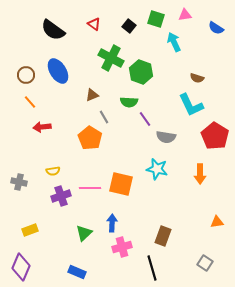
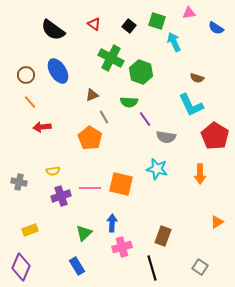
pink triangle: moved 4 px right, 2 px up
green square: moved 1 px right, 2 px down
orange triangle: rotated 24 degrees counterclockwise
gray square: moved 5 px left, 4 px down
blue rectangle: moved 6 px up; rotated 36 degrees clockwise
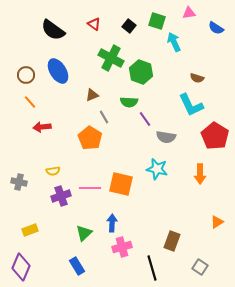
brown rectangle: moved 9 px right, 5 px down
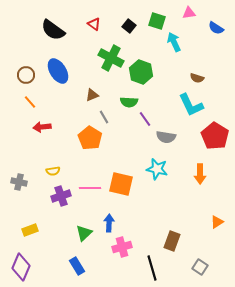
blue arrow: moved 3 px left
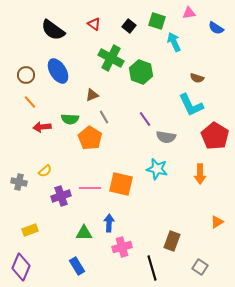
green semicircle: moved 59 px left, 17 px down
yellow semicircle: moved 8 px left; rotated 32 degrees counterclockwise
green triangle: rotated 42 degrees clockwise
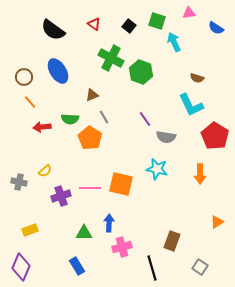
brown circle: moved 2 px left, 2 px down
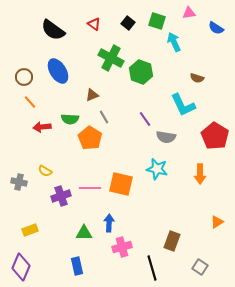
black square: moved 1 px left, 3 px up
cyan L-shape: moved 8 px left
yellow semicircle: rotated 72 degrees clockwise
blue rectangle: rotated 18 degrees clockwise
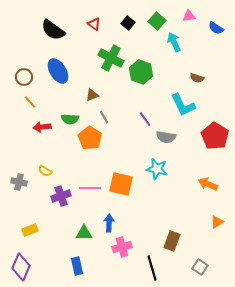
pink triangle: moved 3 px down
green square: rotated 24 degrees clockwise
orange arrow: moved 8 px right, 10 px down; rotated 114 degrees clockwise
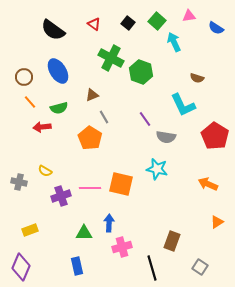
green semicircle: moved 11 px left, 11 px up; rotated 18 degrees counterclockwise
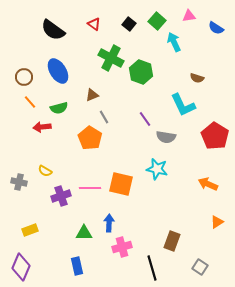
black square: moved 1 px right, 1 px down
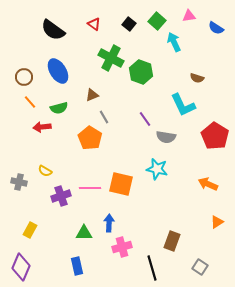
yellow rectangle: rotated 42 degrees counterclockwise
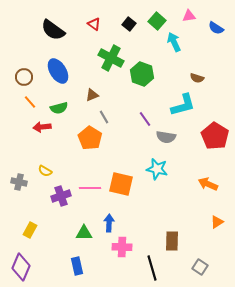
green hexagon: moved 1 px right, 2 px down
cyan L-shape: rotated 80 degrees counterclockwise
brown rectangle: rotated 18 degrees counterclockwise
pink cross: rotated 18 degrees clockwise
